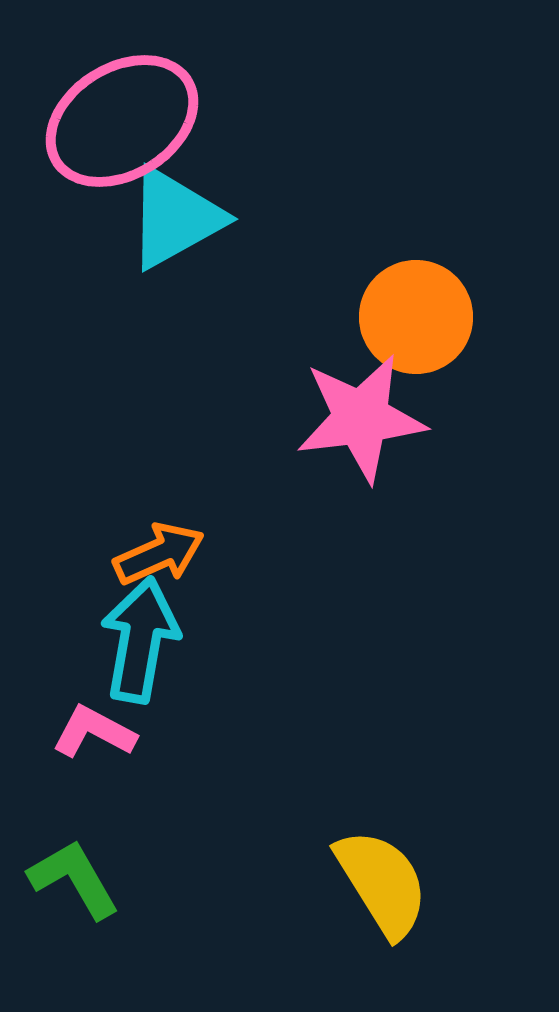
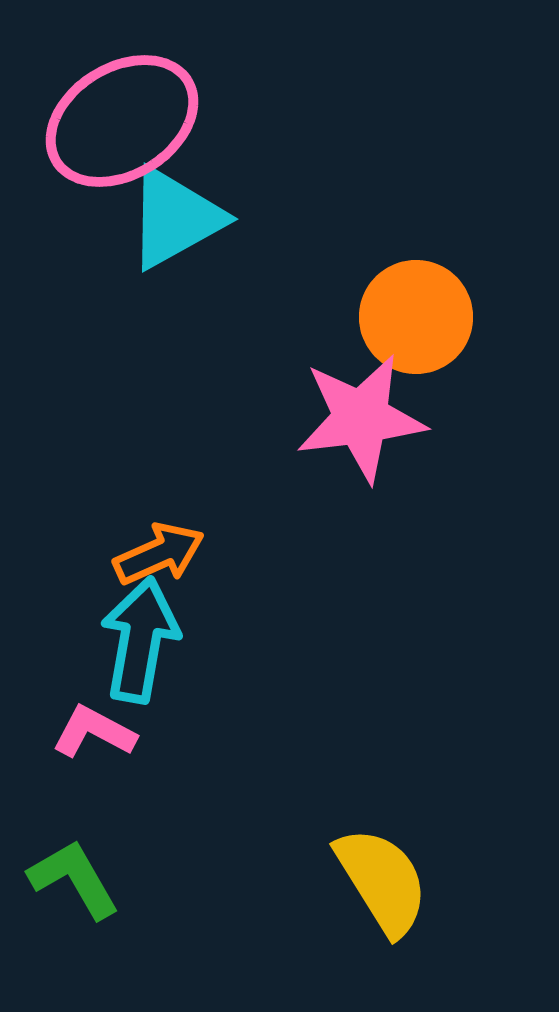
yellow semicircle: moved 2 px up
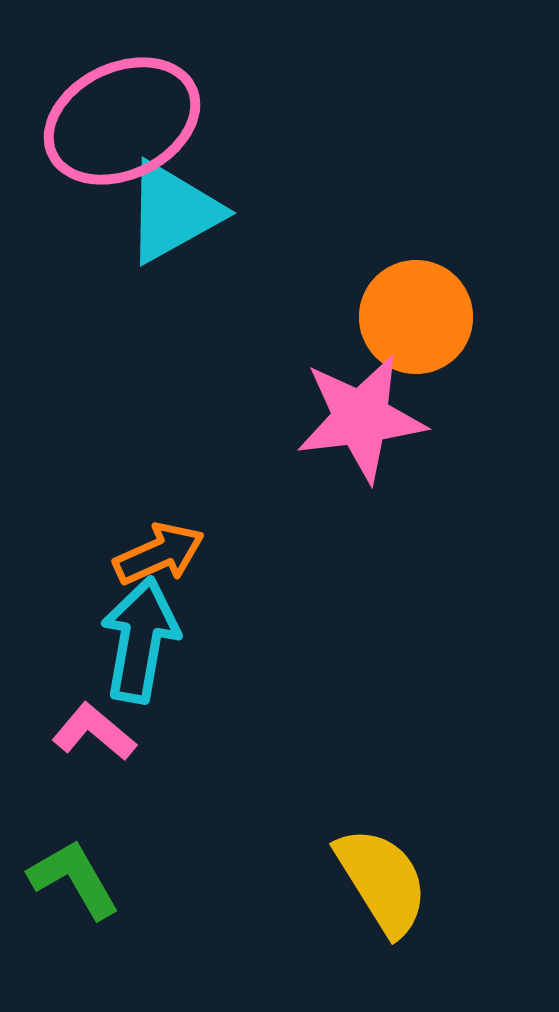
pink ellipse: rotated 6 degrees clockwise
cyan triangle: moved 2 px left, 6 px up
pink L-shape: rotated 12 degrees clockwise
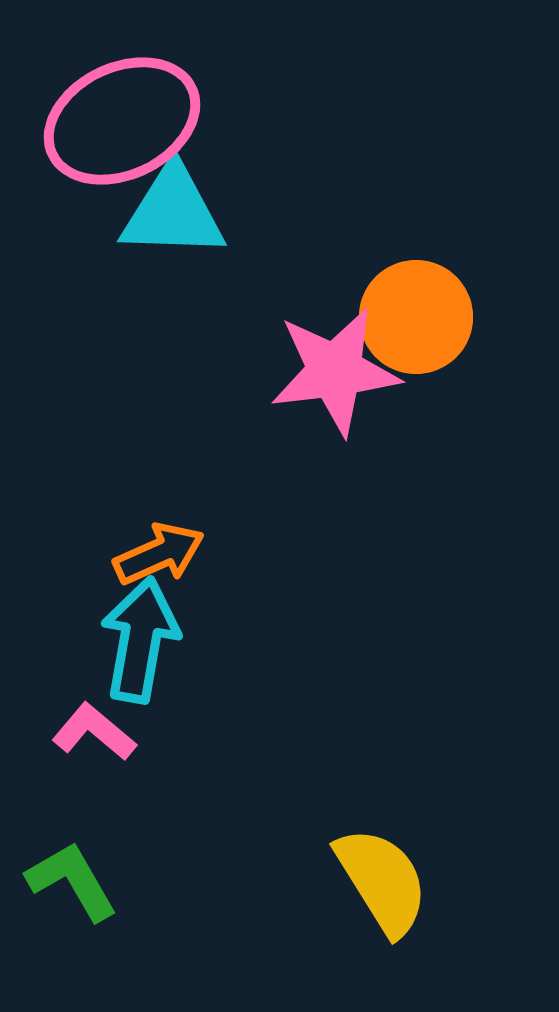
cyan triangle: rotated 31 degrees clockwise
pink star: moved 26 px left, 47 px up
green L-shape: moved 2 px left, 2 px down
